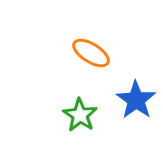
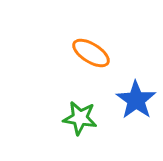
green star: moved 3 px down; rotated 24 degrees counterclockwise
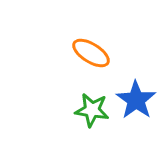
green star: moved 12 px right, 8 px up
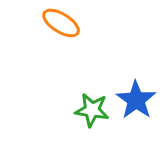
orange ellipse: moved 30 px left, 30 px up
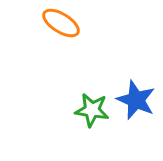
blue star: rotated 12 degrees counterclockwise
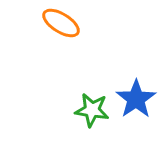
blue star: moved 1 px up; rotated 15 degrees clockwise
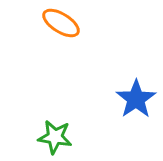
green star: moved 37 px left, 27 px down
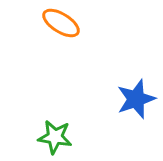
blue star: rotated 15 degrees clockwise
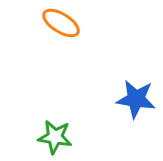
blue star: rotated 27 degrees clockwise
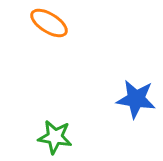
orange ellipse: moved 12 px left
